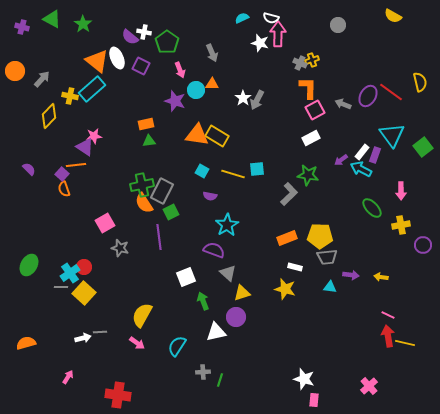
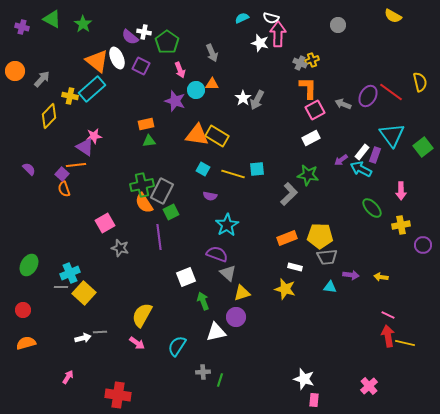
cyan square at (202, 171): moved 1 px right, 2 px up
purple semicircle at (214, 250): moved 3 px right, 4 px down
red circle at (84, 267): moved 61 px left, 43 px down
cyan cross at (70, 273): rotated 12 degrees clockwise
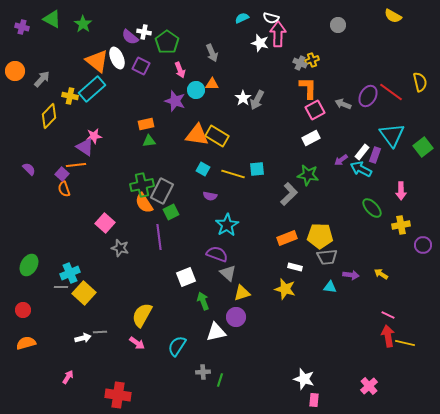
pink square at (105, 223): rotated 18 degrees counterclockwise
yellow arrow at (381, 277): moved 3 px up; rotated 24 degrees clockwise
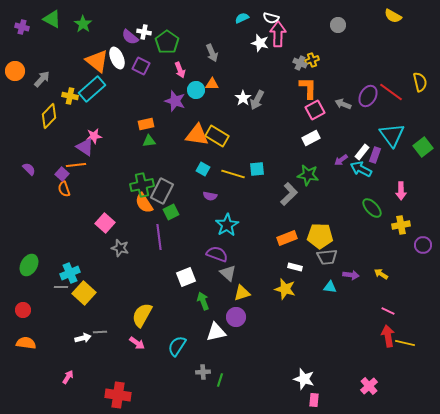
pink line at (388, 315): moved 4 px up
orange semicircle at (26, 343): rotated 24 degrees clockwise
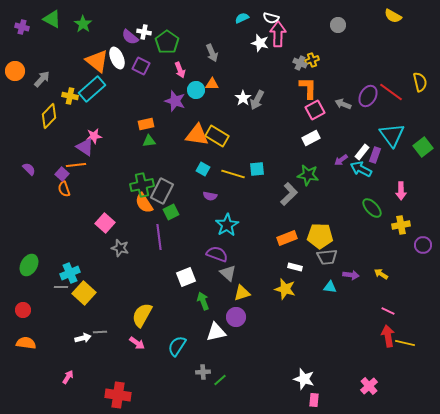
green line at (220, 380): rotated 32 degrees clockwise
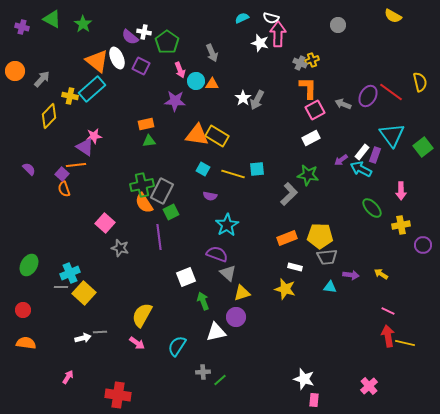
cyan circle at (196, 90): moved 9 px up
purple star at (175, 101): rotated 15 degrees counterclockwise
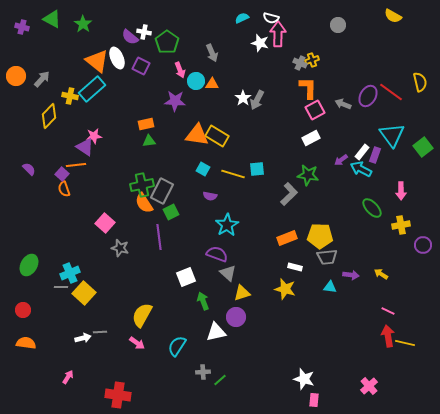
orange circle at (15, 71): moved 1 px right, 5 px down
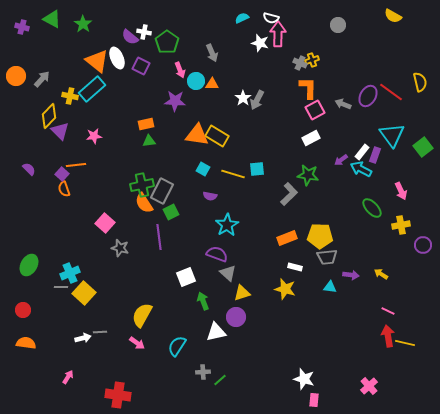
purple triangle at (85, 147): moved 25 px left, 16 px up; rotated 12 degrees clockwise
pink arrow at (401, 191): rotated 24 degrees counterclockwise
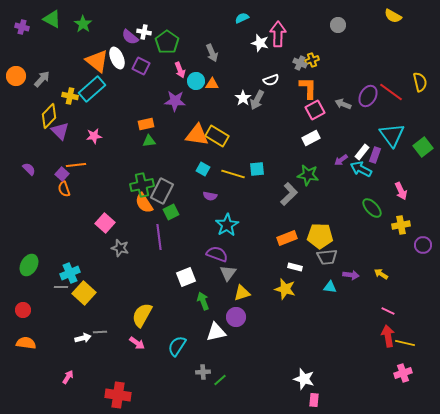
white semicircle at (271, 18): moved 62 px down; rotated 35 degrees counterclockwise
gray triangle at (228, 273): rotated 24 degrees clockwise
pink cross at (369, 386): moved 34 px right, 13 px up; rotated 24 degrees clockwise
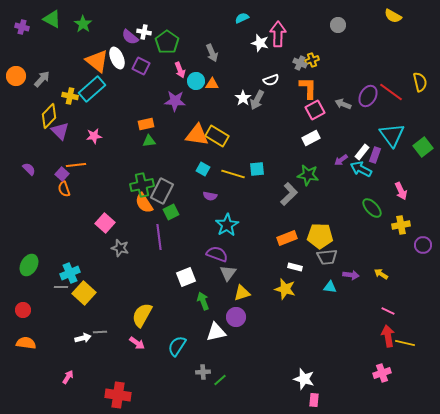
pink cross at (403, 373): moved 21 px left
